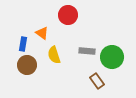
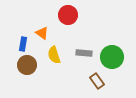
gray rectangle: moved 3 px left, 2 px down
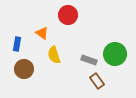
blue rectangle: moved 6 px left
gray rectangle: moved 5 px right, 7 px down; rotated 14 degrees clockwise
green circle: moved 3 px right, 3 px up
brown circle: moved 3 px left, 4 px down
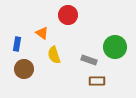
green circle: moved 7 px up
brown rectangle: rotated 56 degrees counterclockwise
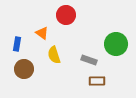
red circle: moved 2 px left
green circle: moved 1 px right, 3 px up
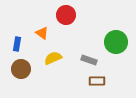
green circle: moved 2 px up
yellow semicircle: moved 1 px left, 3 px down; rotated 84 degrees clockwise
brown circle: moved 3 px left
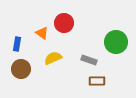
red circle: moved 2 px left, 8 px down
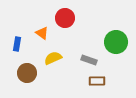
red circle: moved 1 px right, 5 px up
brown circle: moved 6 px right, 4 px down
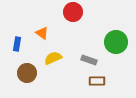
red circle: moved 8 px right, 6 px up
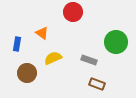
brown rectangle: moved 3 px down; rotated 21 degrees clockwise
